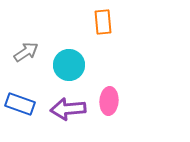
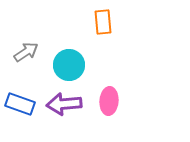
purple arrow: moved 4 px left, 5 px up
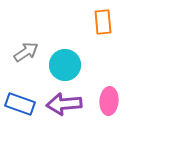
cyan circle: moved 4 px left
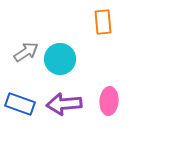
cyan circle: moved 5 px left, 6 px up
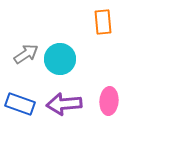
gray arrow: moved 2 px down
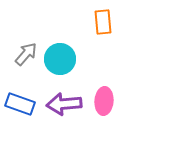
gray arrow: rotated 15 degrees counterclockwise
pink ellipse: moved 5 px left
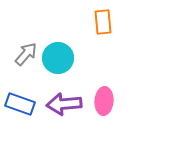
cyan circle: moved 2 px left, 1 px up
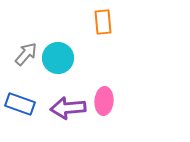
purple arrow: moved 4 px right, 4 px down
